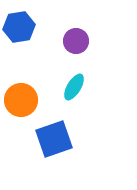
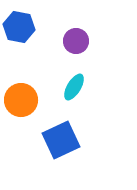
blue hexagon: rotated 20 degrees clockwise
blue square: moved 7 px right, 1 px down; rotated 6 degrees counterclockwise
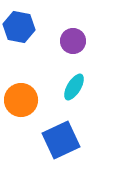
purple circle: moved 3 px left
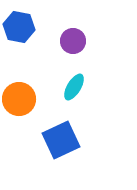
orange circle: moved 2 px left, 1 px up
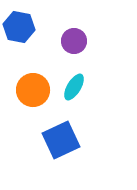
purple circle: moved 1 px right
orange circle: moved 14 px right, 9 px up
